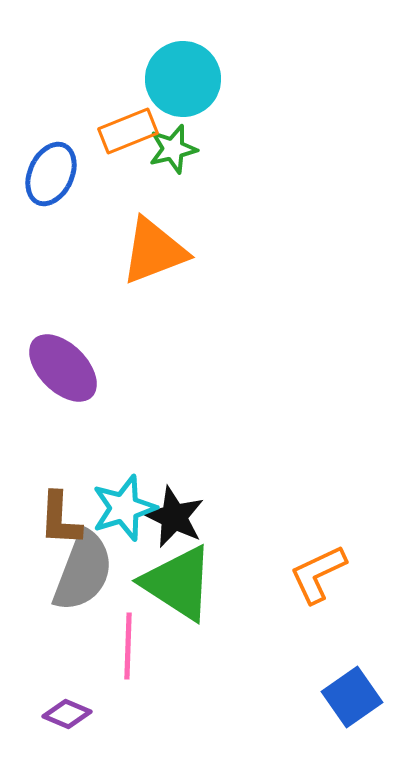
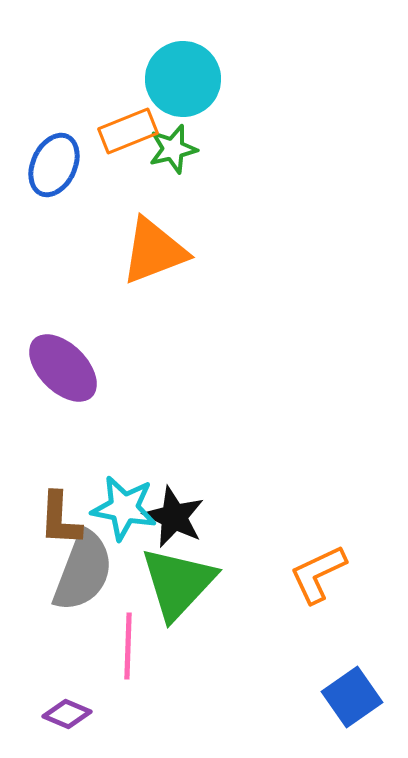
blue ellipse: moved 3 px right, 9 px up
cyan star: rotated 28 degrees clockwise
green triangle: rotated 40 degrees clockwise
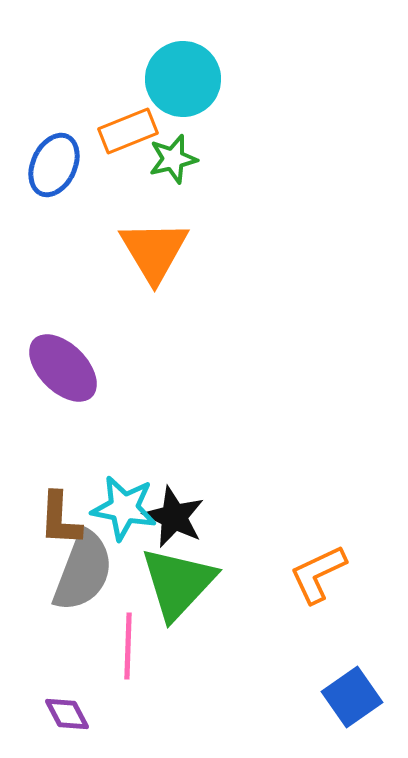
green star: moved 10 px down
orange triangle: rotated 40 degrees counterclockwise
purple diamond: rotated 39 degrees clockwise
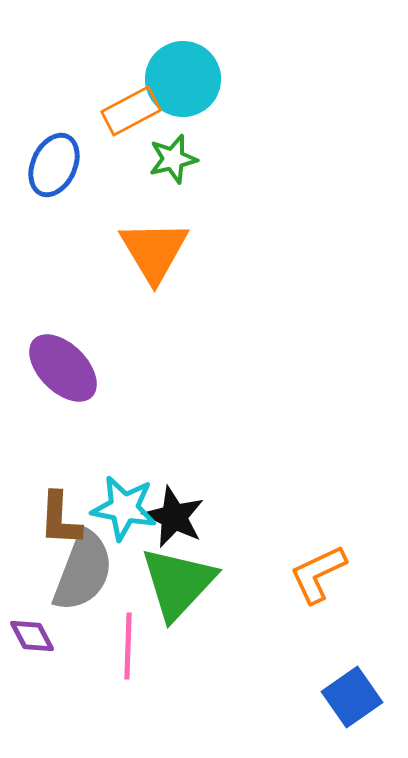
orange rectangle: moved 3 px right, 20 px up; rotated 6 degrees counterclockwise
purple diamond: moved 35 px left, 78 px up
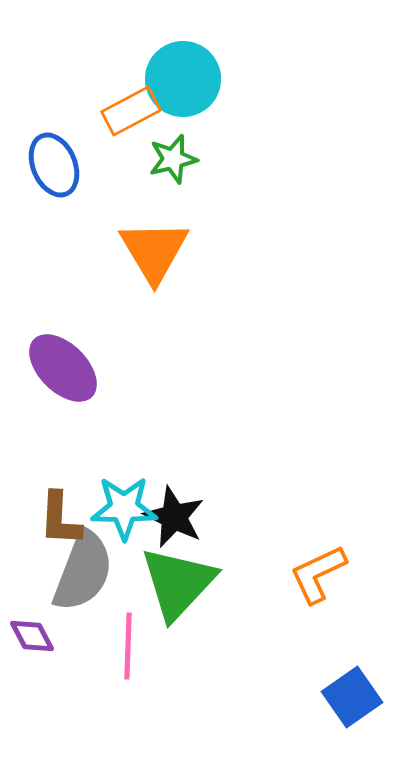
blue ellipse: rotated 48 degrees counterclockwise
cyan star: rotated 10 degrees counterclockwise
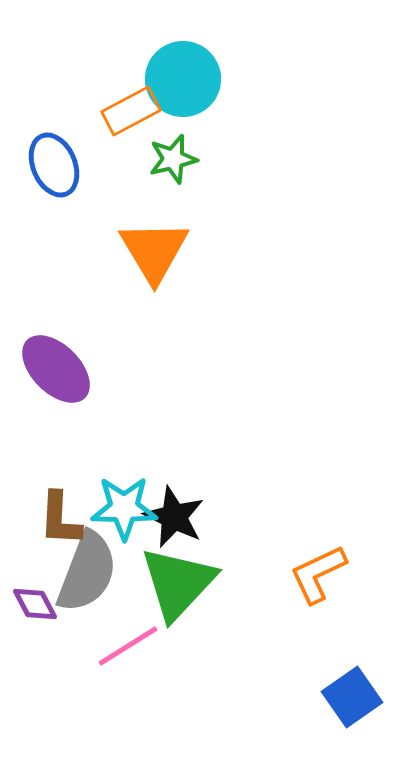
purple ellipse: moved 7 px left, 1 px down
gray semicircle: moved 4 px right, 1 px down
purple diamond: moved 3 px right, 32 px up
pink line: rotated 56 degrees clockwise
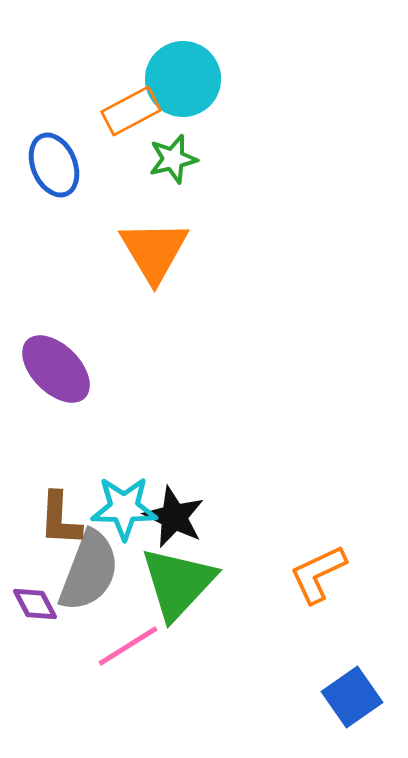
gray semicircle: moved 2 px right, 1 px up
